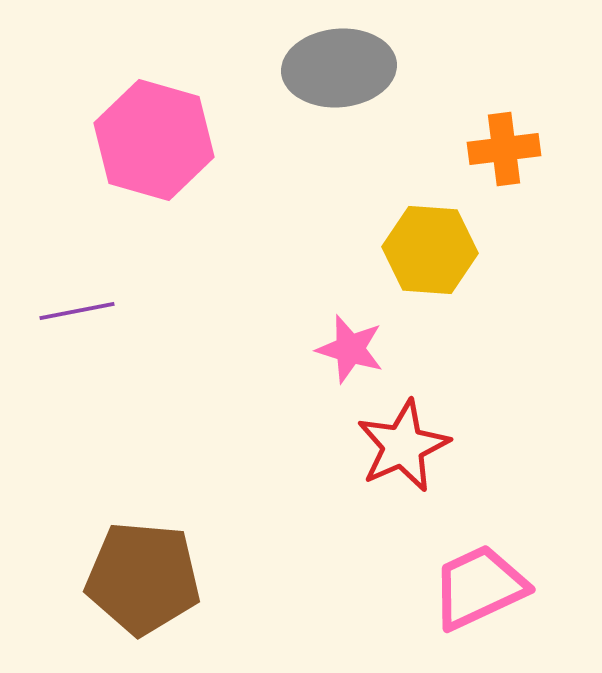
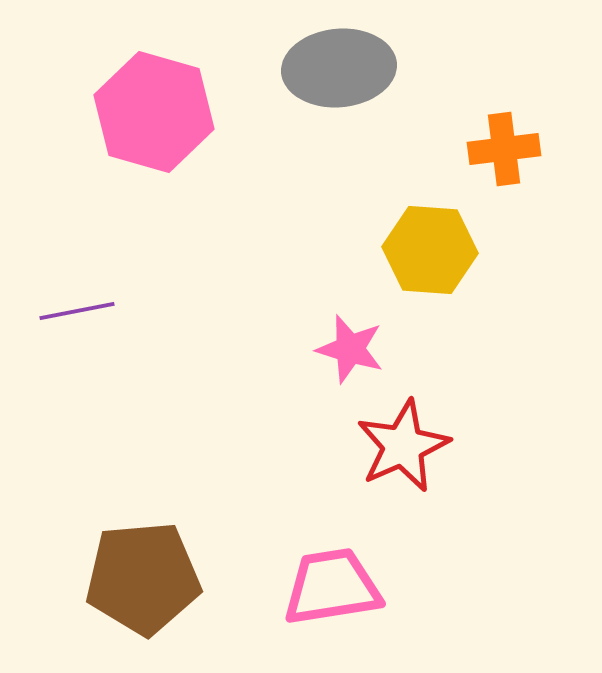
pink hexagon: moved 28 px up
brown pentagon: rotated 10 degrees counterclockwise
pink trapezoid: moved 147 px left; rotated 16 degrees clockwise
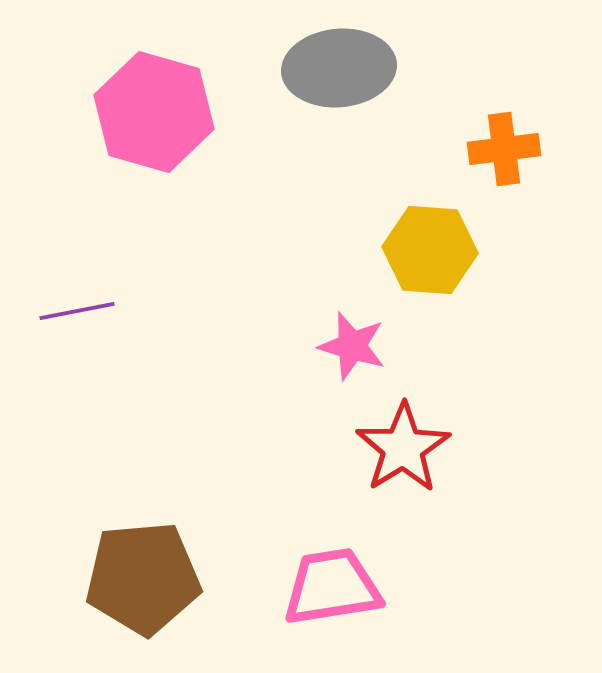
pink star: moved 2 px right, 3 px up
red star: moved 2 px down; rotated 8 degrees counterclockwise
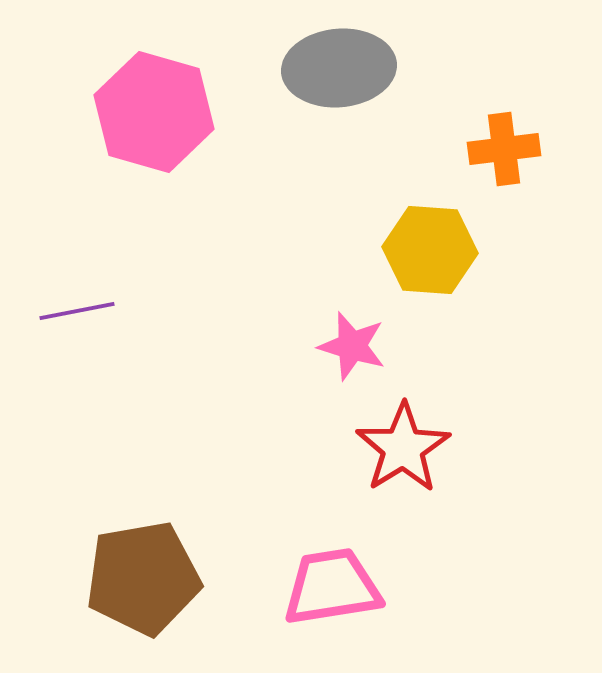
brown pentagon: rotated 5 degrees counterclockwise
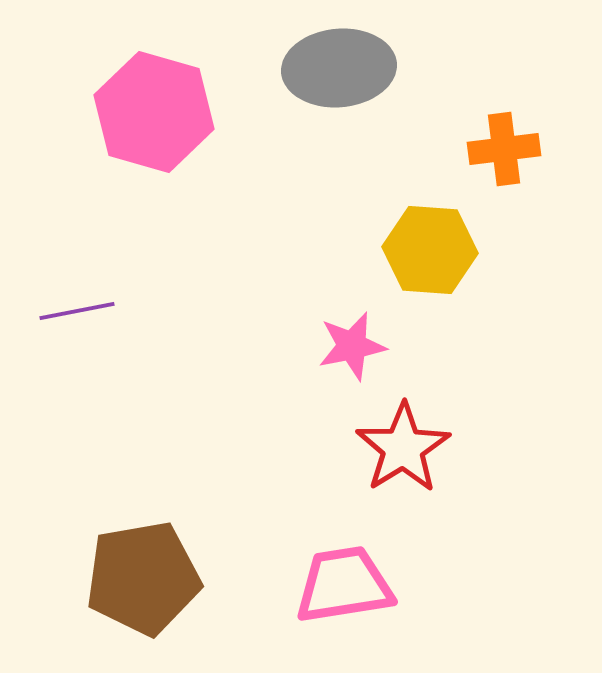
pink star: rotated 28 degrees counterclockwise
pink trapezoid: moved 12 px right, 2 px up
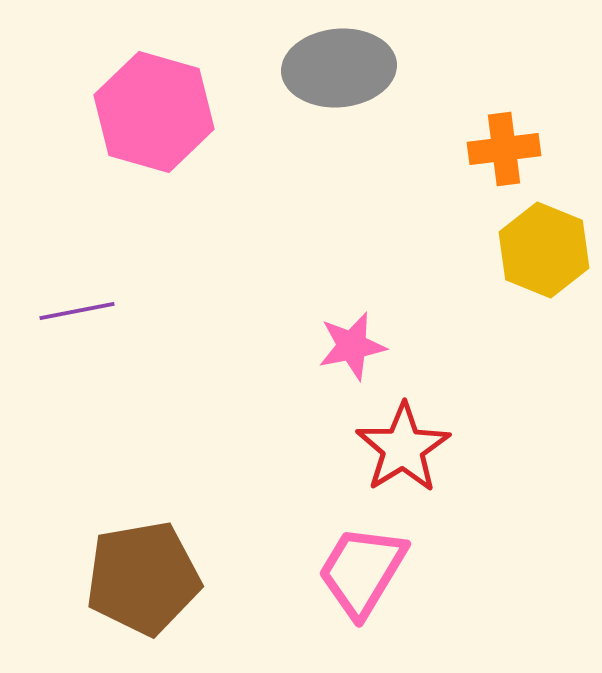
yellow hexagon: moved 114 px right; rotated 18 degrees clockwise
pink trapezoid: moved 18 px right, 14 px up; rotated 50 degrees counterclockwise
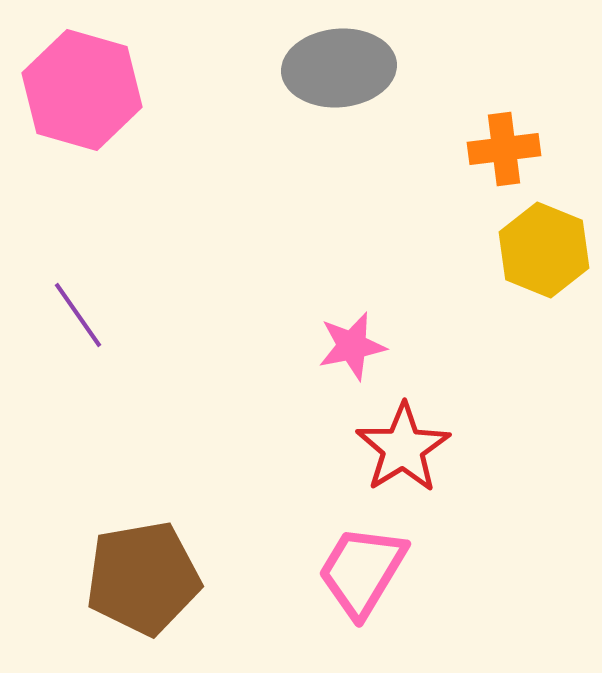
pink hexagon: moved 72 px left, 22 px up
purple line: moved 1 px right, 4 px down; rotated 66 degrees clockwise
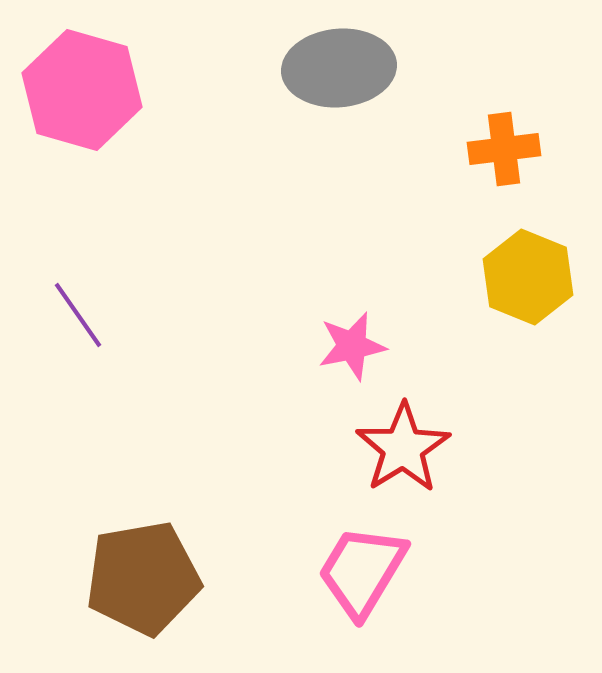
yellow hexagon: moved 16 px left, 27 px down
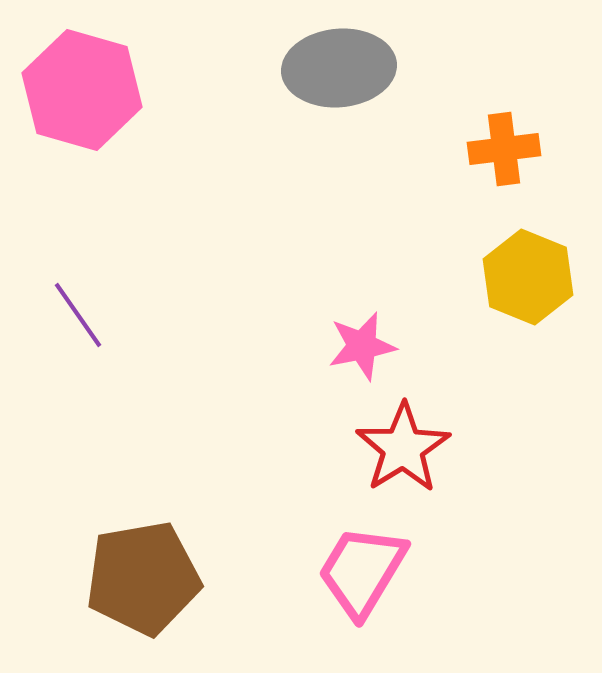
pink star: moved 10 px right
